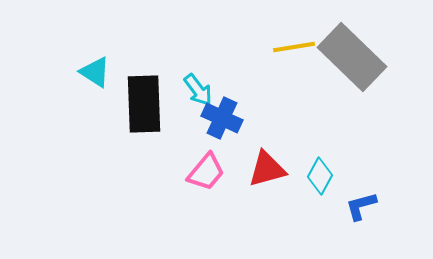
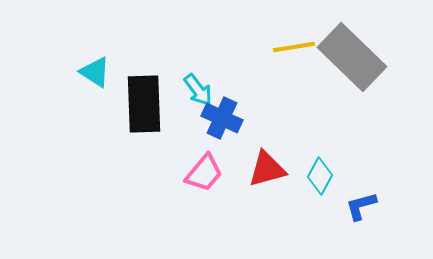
pink trapezoid: moved 2 px left, 1 px down
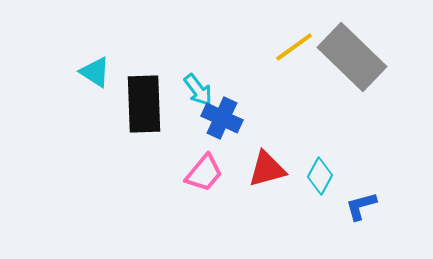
yellow line: rotated 27 degrees counterclockwise
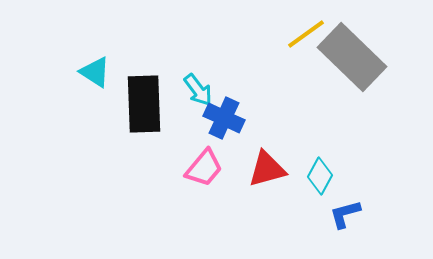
yellow line: moved 12 px right, 13 px up
blue cross: moved 2 px right
pink trapezoid: moved 5 px up
blue L-shape: moved 16 px left, 8 px down
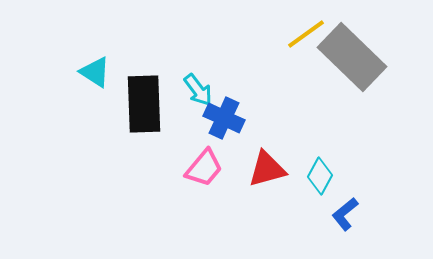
blue L-shape: rotated 24 degrees counterclockwise
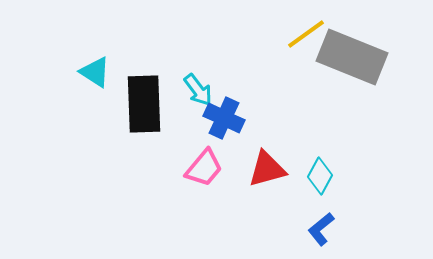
gray rectangle: rotated 22 degrees counterclockwise
blue L-shape: moved 24 px left, 15 px down
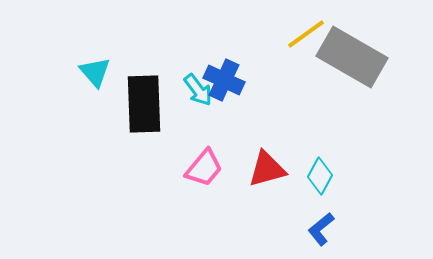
gray rectangle: rotated 8 degrees clockwise
cyan triangle: rotated 16 degrees clockwise
blue cross: moved 38 px up
